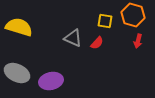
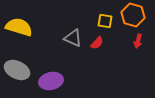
gray ellipse: moved 3 px up
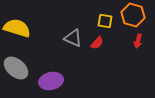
yellow semicircle: moved 2 px left, 1 px down
gray ellipse: moved 1 px left, 2 px up; rotated 15 degrees clockwise
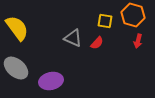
yellow semicircle: rotated 36 degrees clockwise
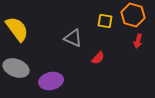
yellow semicircle: moved 1 px down
red semicircle: moved 1 px right, 15 px down
gray ellipse: rotated 20 degrees counterclockwise
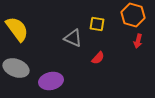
yellow square: moved 8 px left, 3 px down
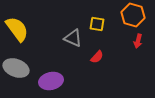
red semicircle: moved 1 px left, 1 px up
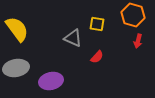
gray ellipse: rotated 30 degrees counterclockwise
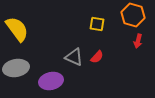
gray triangle: moved 1 px right, 19 px down
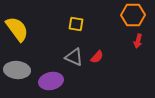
orange hexagon: rotated 15 degrees counterclockwise
yellow square: moved 21 px left
gray ellipse: moved 1 px right, 2 px down; rotated 15 degrees clockwise
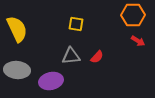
yellow semicircle: rotated 12 degrees clockwise
red arrow: rotated 72 degrees counterclockwise
gray triangle: moved 3 px left, 1 px up; rotated 30 degrees counterclockwise
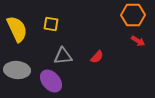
yellow square: moved 25 px left
gray triangle: moved 8 px left
purple ellipse: rotated 60 degrees clockwise
